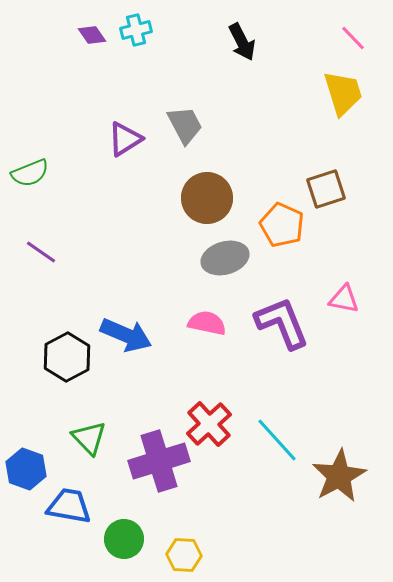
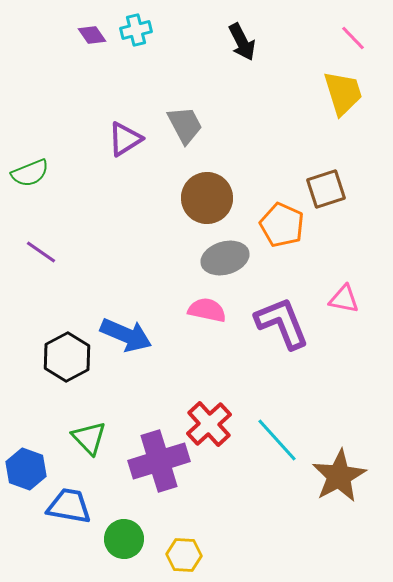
pink semicircle: moved 13 px up
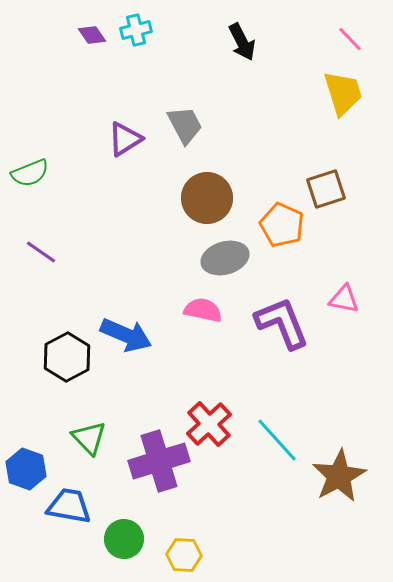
pink line: moved 3 px left, 1 px down
pink semicircle: moved 4 px left
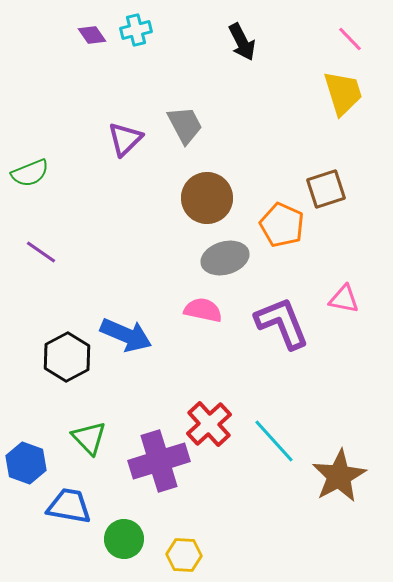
purple triangle: rotated 12 degrees counterclockwise
cyan line: moved 3 px left, 1 px down
blue hexagon: moved 6 px up
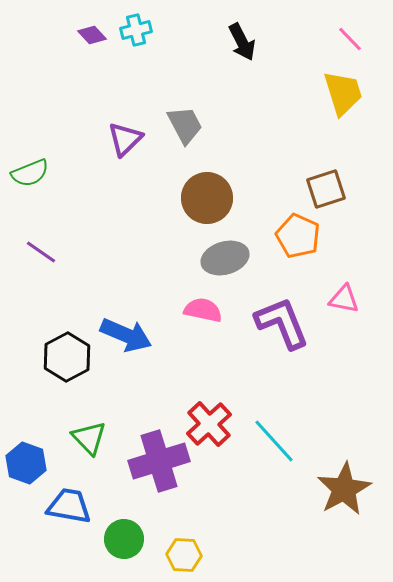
purple diamond: rotated 8 degrees counterclockwise
orange pentagon: moved 16 px right, 11 px down
brown star: moved 5 px right, 13 px down
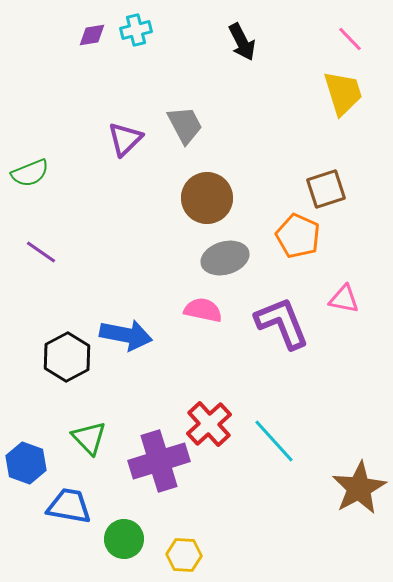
purple diamond: rotated 56 degrees counterclockwise
blue arrow: rotated 12 degrees counterclockwise
brown star: moved 15 px right, 1 px up
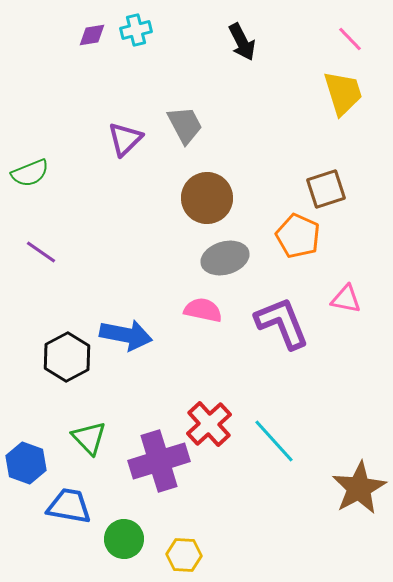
pink triangle: moved 2 px right
